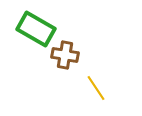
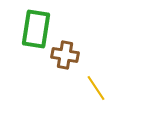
green rectangle: rotated 69 degrees clockwise
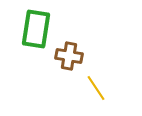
brown cross: moved 4 px right, 1 px down
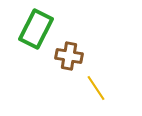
green rectangle: rotated 18 degrees clockwise
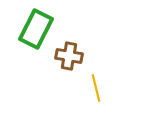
yellow line: rotated 20 degrees clockwise
